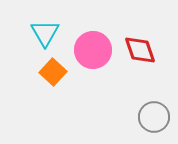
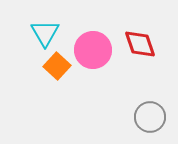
red diamond: moved 6 px up
orange square: moved 4 px right, 6 px up
gray circle: moved 4 px left
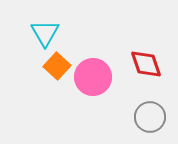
red diamond: moved 6 px right, 20 px down
pink circle: moved 27 px down
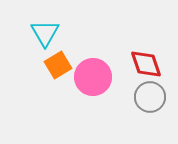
orange square: moved 1 px right, 1 px up; rotated 16 degrees clockwise
gray circle: moved 20 px up
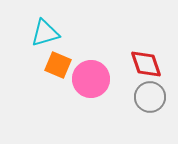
cyan triangle: rotated 44 degrees clockwise
orange square: rotated 36 degrees counterclockwise
pink circle: moved 2 px left, 2 px down
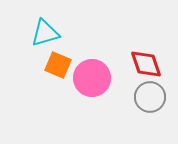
pink circle: moved 1 px right, 1 px up
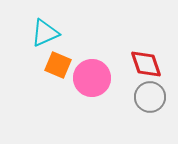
cyan triangle: rotated 8 degrees counterclockwise
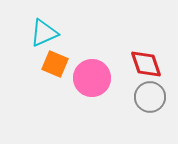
cyan triangle: moved 1 px left
orange square: moved 3 px left, 1 px up
